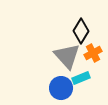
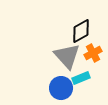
black diamond: rotated 30 degrees clockwise
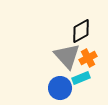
orange cross: moved 5 px left, 5 px down
blue circle: moved 1 px left
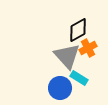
black diamond: moved 3 px left, 1 px up
orange cross: moved 10 px up
cyan rectangle: moved 2 px left; rotated 54 degrees clockwise
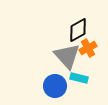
cyan rectangle: rotated 18 degrees counterclockwise
blue circle: moved 5 px left, 2 px up
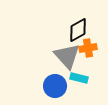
orange cross: rotated 18 degrees clockwise
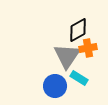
gray triangle: rotated 16 degrees clockwise
cyan rectangle: rotated 18 degrees clockwise
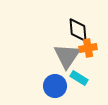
black diamond: rotated 65 degrees counterclockwise
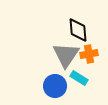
orange cross: moved 1 px right, 6 px down
gray triangle: moved 1 px left, 1 px up
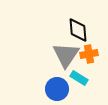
blue circle: moved 2 px right, 3 px down
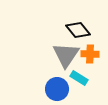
black diamond: rotated 35 degrees counterclockwise
orange cross: moved 1 px right; rotated 12 degrees clockwise
